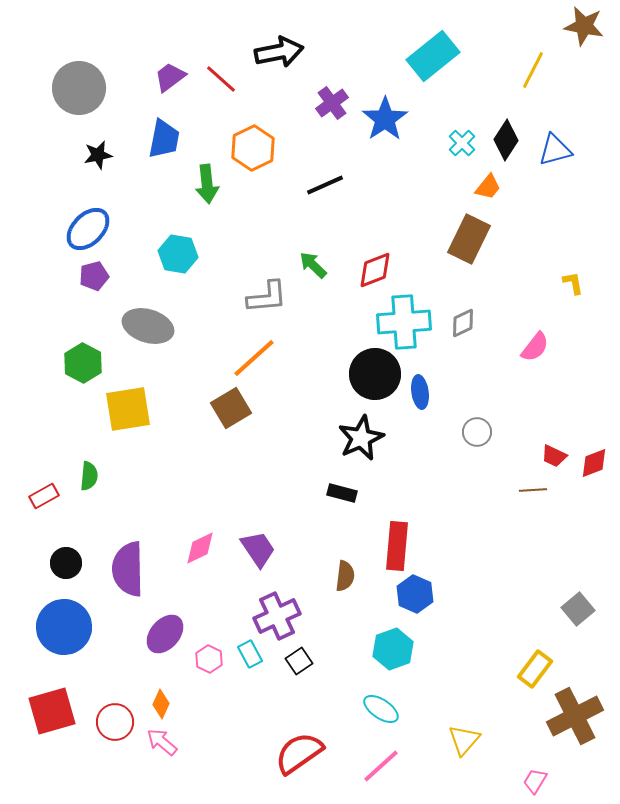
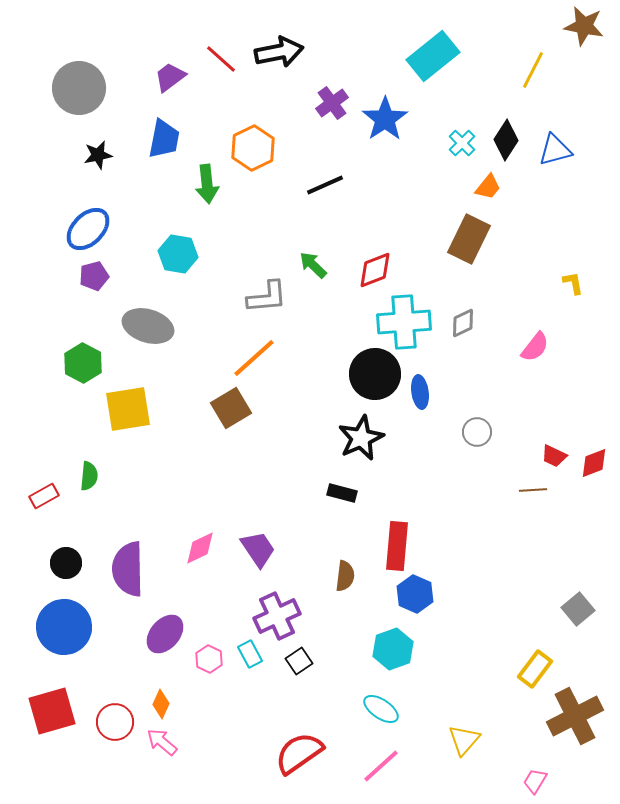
red line at (221, 79): moved 20 px up
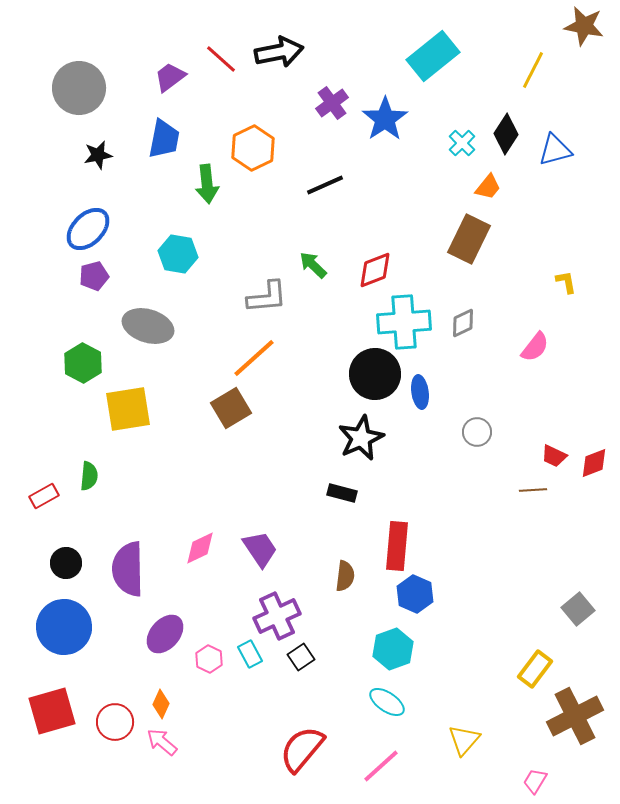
black diamond at (506, 140): moved 6 px up
yellow L-shape at (573, 283): moved 7 px left, 1 px up
purple trapezoid at (258, 549): moved 2 px right
black square at (299, 661): moved 2 px right, 4 px up
cyan ellipse at (381, 709): moved 6 px right, 7 px up
red semicircle at (299, 753): moved 3 px right, 4 px up; rotated 15 degrees counterclockwise
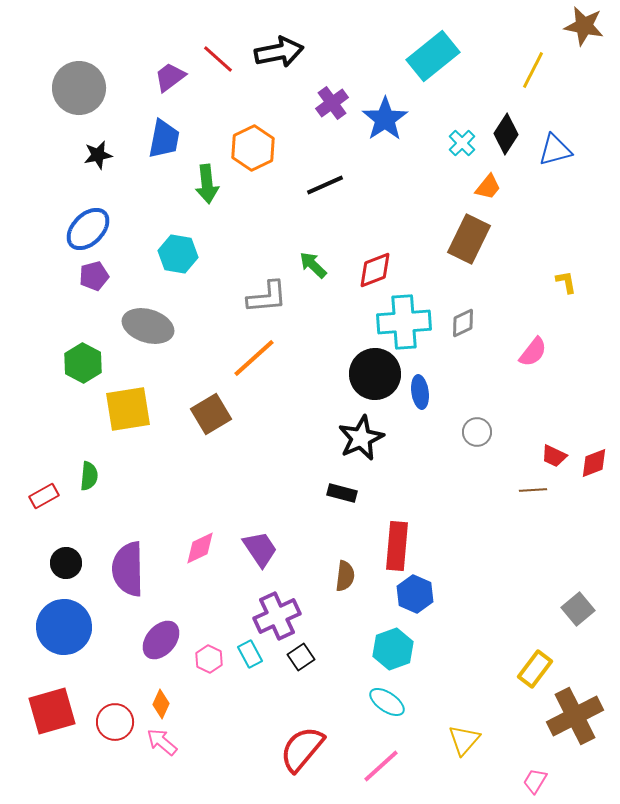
red line at (221, 59): moved 3 px left
pink semicircle at (535, 347): moved 2 px left, 5 px down
brown square at (231, 408): moved 20 px left, 6 px down
purple ellipse at (165, 634): moved 4 px left, 6 px down
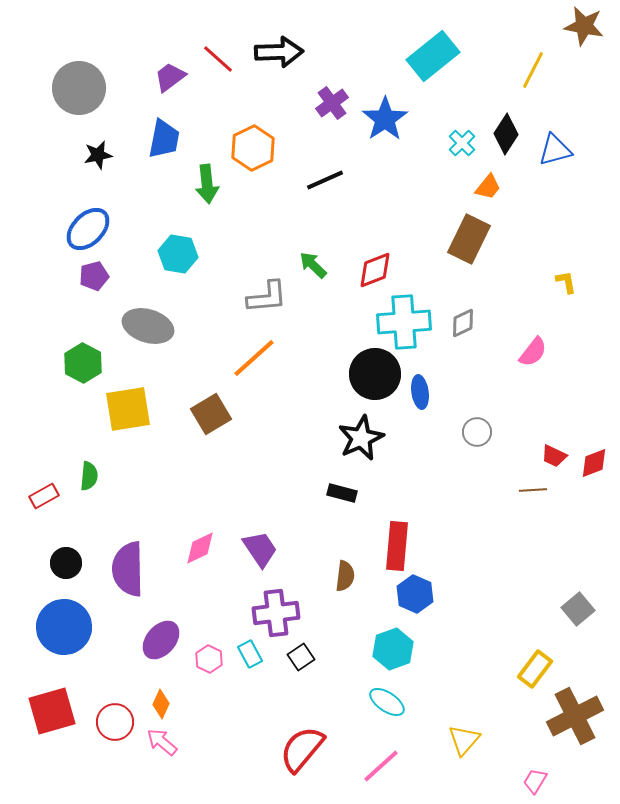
black arrow at (279, 52): rotated 9 degrees clockwise
black line at (325, 185): moved 5 px up
purple cross at (277, 616): moved 1 px left, 3 px up; rotated 18 degrees clockwise
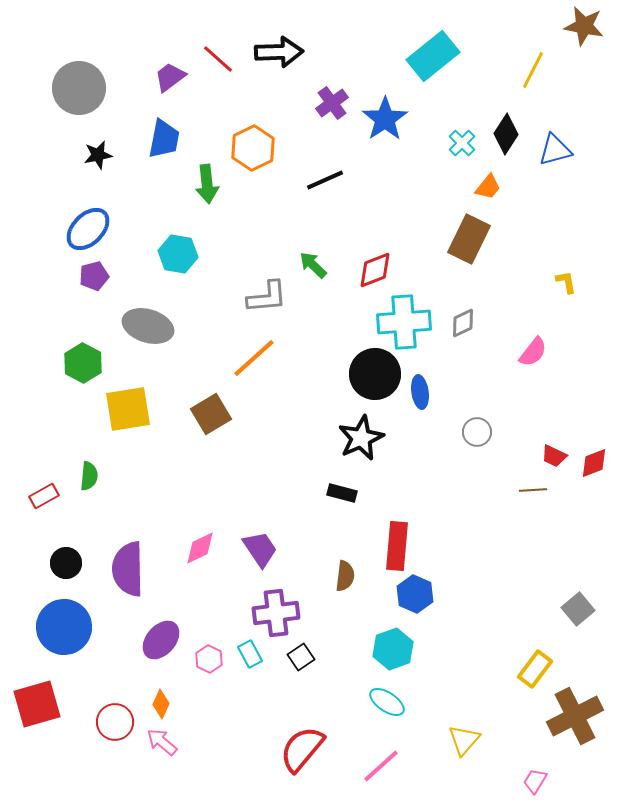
red square at (52, 711): moved 15 px left, 7 px up
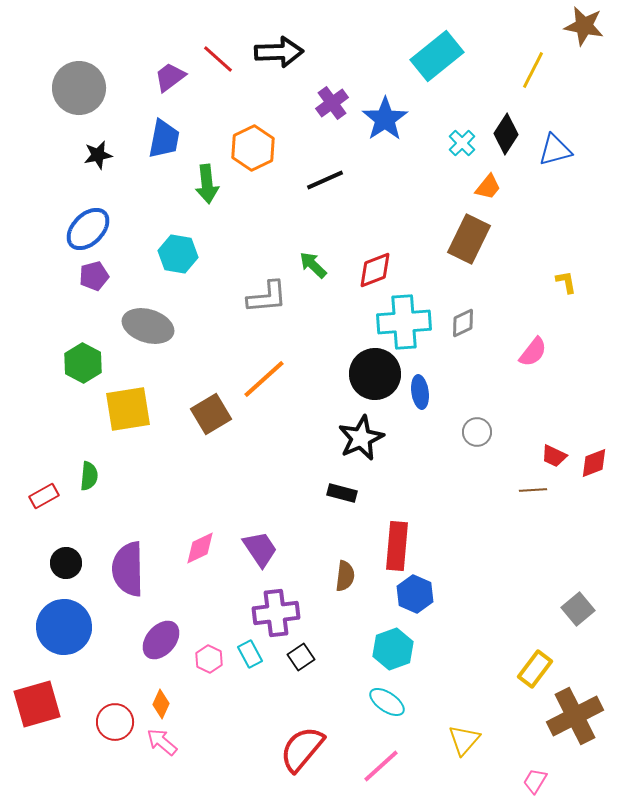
cyan rectangle at (433, 56): moved 4 px right
orange line at (254, 358): moved 10 px right, 21 px down
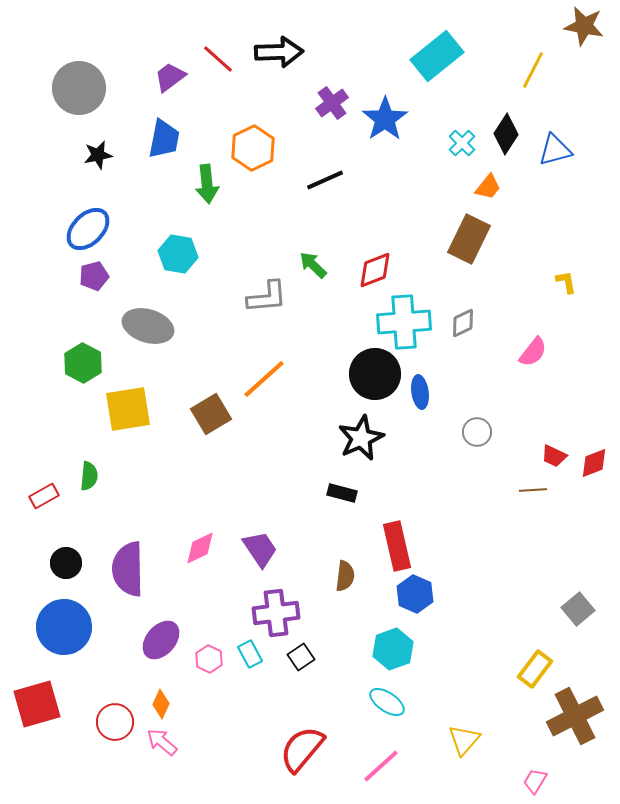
red rectangle at (397, 546): rotated 18 degrees counterclockwise
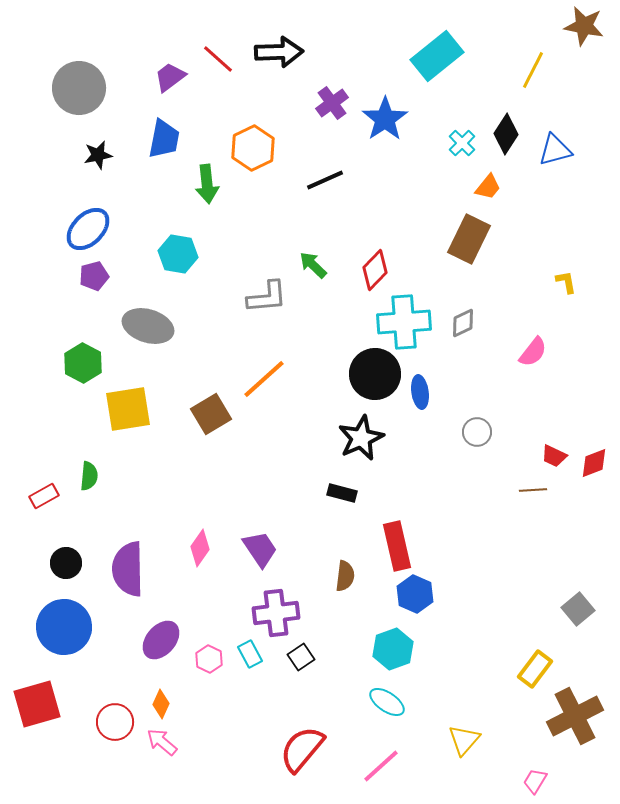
red diamond at (375, 270): rotated 24 degrees counterclockwise
pink diamond at (200, 548): rotated 30 degrees counterclockwise
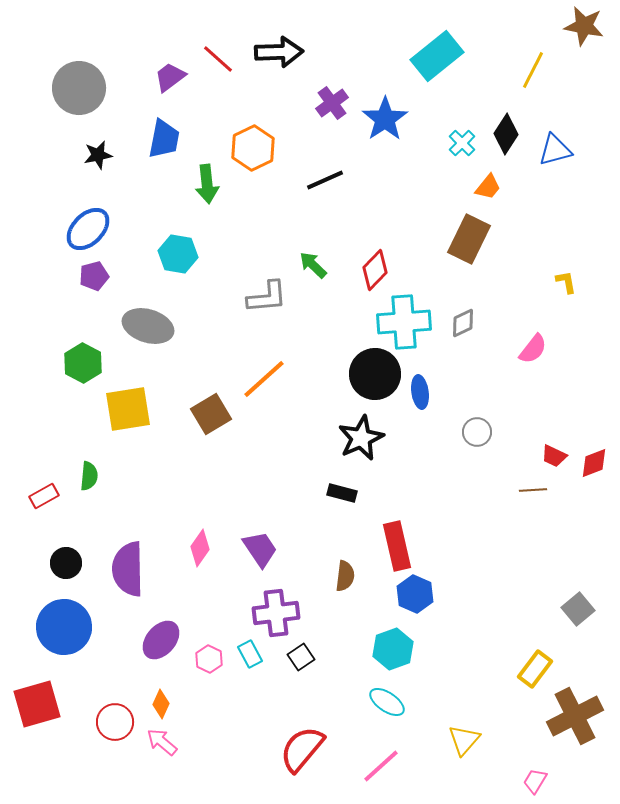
pink semicircle at (533, 352): moved 3 px up
